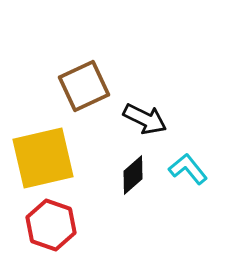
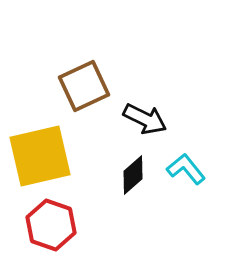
yellow square: moved 3 px left, 2 px up
cyan L-shape: moved 2 px left
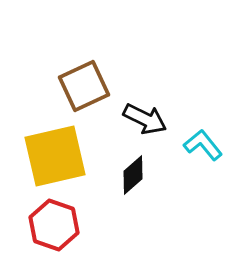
yellow square: moved 15 px right
cyan L-shape: moved 17 px right, 24 px up
red hexagon: moved 3 px right
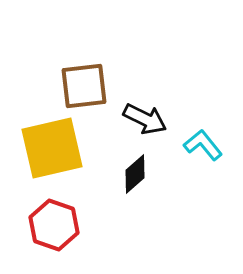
brown square: rotated 18 degrees clockwise
yellow square: moved 3 px left, 8 px up
black diamond: moved 2 px right, 1 px up
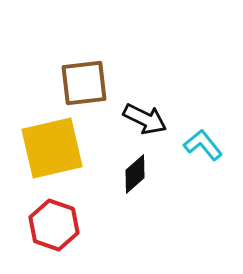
brown square: moved 3 px up
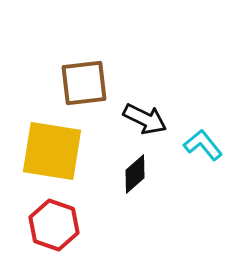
yellow square: moved 3 px down; rotated 22 degrees clockwise
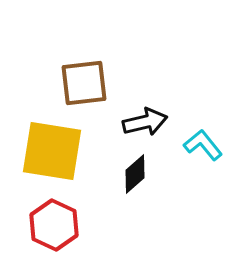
black arrow: moved 3 px down; rotated 39 degrees counterclockwise
red hexagon: rotated 6 degrees clockwise
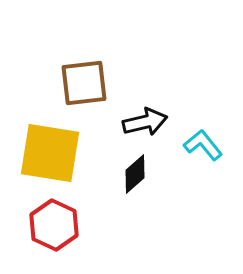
yellow square: moved 2 px left, 2 px down
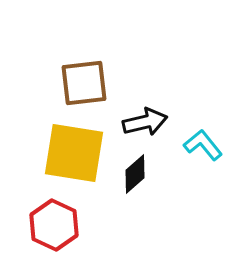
yellow square: moved 24 px right
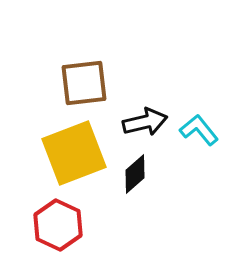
cyan L-shape: moved 4 px left, 15 px up
yellow square: rotated 30 degrees counterclockwise
red hexagon: moved 4 px right
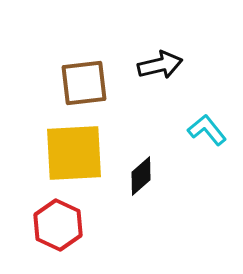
black arrow: moved 15 px right, 57 px up
cyan L-shape: moved 8 px right
yellow square: rotated 18 degrees clockwise
black diamond: moved 6 px right, 2 px down
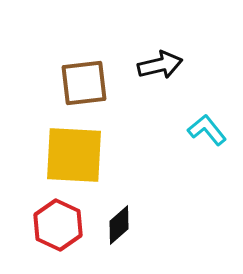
yellow square: moved 2 px down; rotated 6 degrees clockwise
black diamond: moved 22 px left, 49 px down
